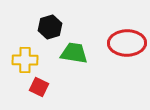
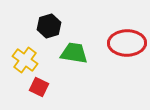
black hexagon: moved 1 px left, 1 px up
yellow cross: rotated 35 degrees clockwise
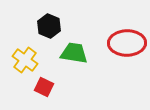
black hexagon: rotated 20 degrees counterclockwise
red square: moved 5 px right
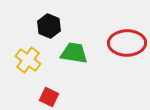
yellow cross: moved 3 px right
red square: moved 5 px right, 10 px down
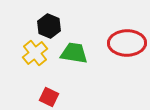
yellow cross: moved 7 px right, 7 px up; rotated 15 degrees clockwise
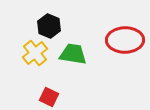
red ellipse: moved 2 px left, 3 px up
green trapezoid: moved 1 px left, 1 px down
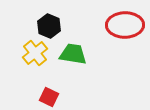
red ellipse: moved 15 px up
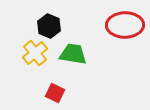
red square: moved 6 px right, 4 px up
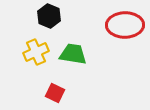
black hexagon: moved 10 px up
yellow cross: moved 1 px right, 1 px up; rotated 15 degrees clockwise
